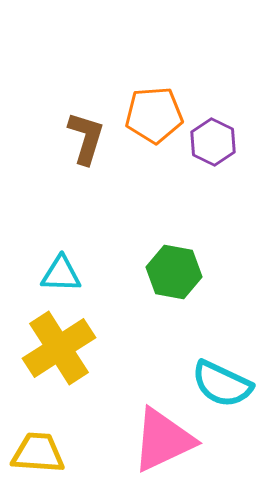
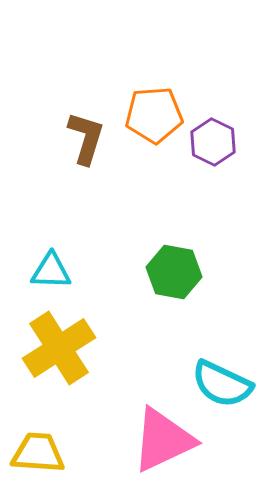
cyan triangle: moved 10 px left, 3 px up
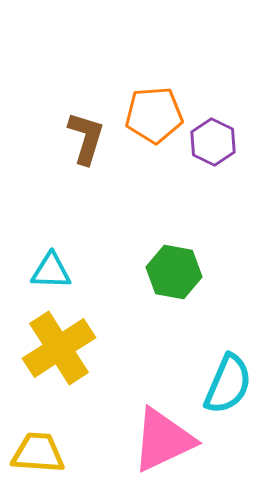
cyan semicircle: moved 6 px right; rotated 92 degrees counterclockwise
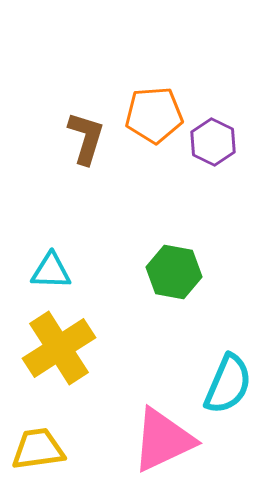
yellow trapezoid: moved 4 px up; rotated 12 degrees counterclockwise
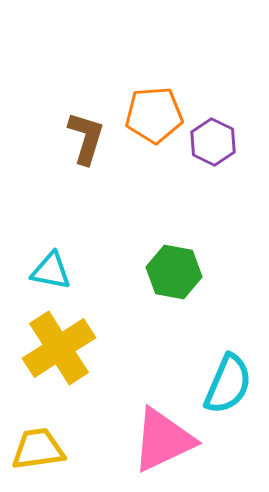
cyan triangle: rotated 9 degrees clockwise
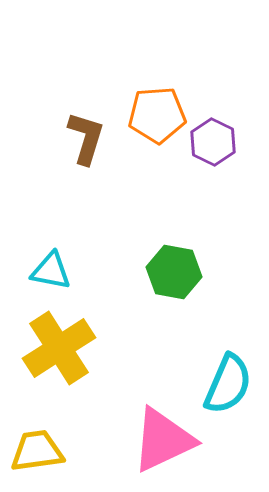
orange pentagon: moved 3 px right
yellow trapezoid: moved 1 px left, 2 px down
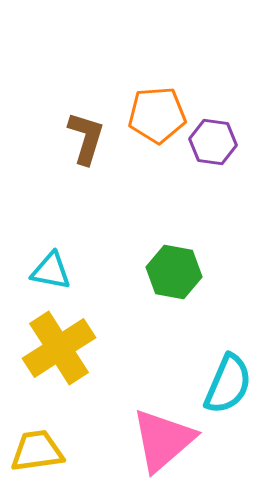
purple hexagon: rotated 18 degrees counterclockwise
pink triangle: rotated 16 degrees counterclockwise
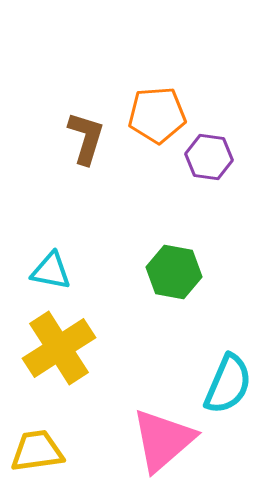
purple hexagon: moved 4 px left, 15 px down
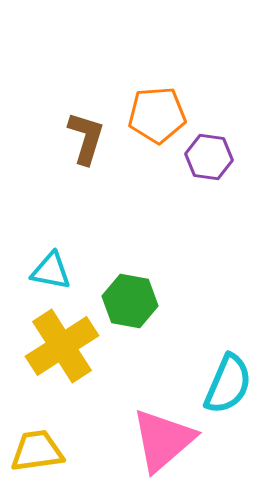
green hexagon: moved 44 px left, 29 px down
yellow cross: moved 3 px right, 2 px up
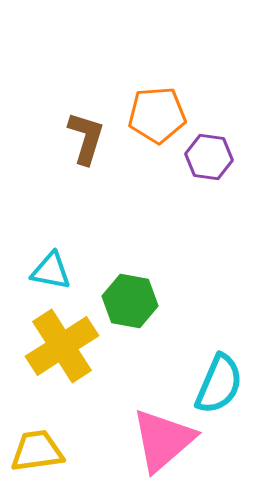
cyan semicircle: moved 9 px left
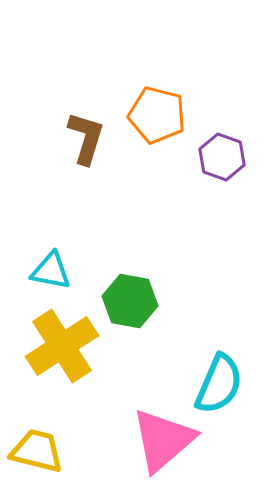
orange pentagon: rotated 18 degrees clockwise
purple hexagon: moved 13 px right; rotated 12 degrees clockwise
yellow trapezoid: rotated 22 degrees clockwise
